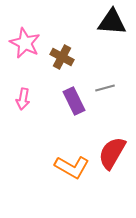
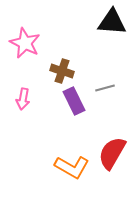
brown cross: moved 14 px down; rotated 10 degrees counterclockwise
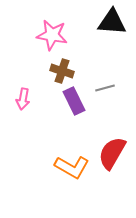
pink star: moved 27 px right, 8 px up; rotated 16 degrees counterclockwise
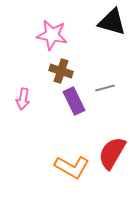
black triangle: rotated 12 degrees clockwise
brown cross: moved 1 px left
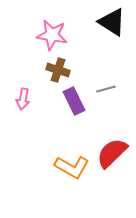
black triangle: rotated 16 degrees clockwise
brown cross: moved 3 px left, 1 px up
gray line: moved 1 px right, 1 px down
red semicircle: rotated 16 degrees clockwise
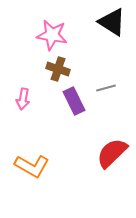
brown cross: moved 1 px up
gray line: moved 1 px up
orange L-shape: moved 40 px left, 1 px up
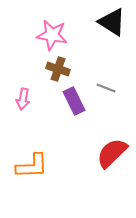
gray line: rotated 36 degrees clockwise
orange L-shape: rotated 32 degrees counterclockwise
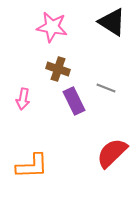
pink star: moved 8 px up
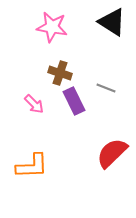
brown cross: moved 2 px right, 4 px down
pink arrow: moved 11 px right, 5 px down; rotated 55 degrees counterclockwise
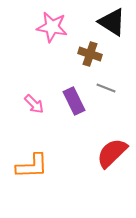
brown cross: moved 30 px right, 19 px up
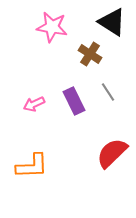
brown cross: rotated 15 degrees clockwise
gray line: moved 2 px right, 4 px down; rotated 36 degrees clockwise
pink arrow: rotated 110 degrees clockwise
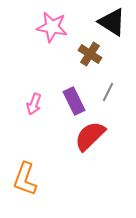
gray line: rotated 60 degrees clockwise
pink arrow: rotated 45 degrees counterclockwise
red semicircle: moved 22 px left, 17 px up
orange L-shape: moved 7 px left, 13 px down; rotated 112 degrees clockwise
